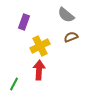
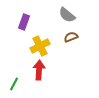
gray semicircle: moved 1 px right
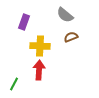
gray semicircle: moved 2 px left
yellow cross: rotated 30 degrees clockwise
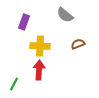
brown semicircle: moved 7 px right, 7 px down
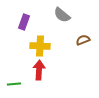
gray semicircle: moved 3 px left
brown semicircle: moved 5 px right, 4 px up
green line: rotated 56 degrees clockwise
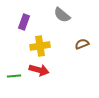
brown semicircle: moved 1 px left, 4 px down
yellow cross: rotated 12 degrees counterclockwise
red arrow: rotated 102 degrees clockwise
green line: moved 8 px up
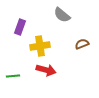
purple rectangle: moved 4 px left, 5 px down
red arrow: moved 7 px right
green line: moved 1 px left
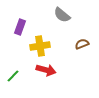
green line: rotated 40 degrees counterclockwise
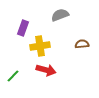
gray semicircle: moved 2 px left; rotated 120 degrees clockwise
purple rectangle: moved 3 px right, 1 px down
brown semicircle: rotated 16 degrees clockwise
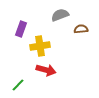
purple rectangle: moved 2 px left, 1 px down
brown semicircle: moved 1 px left, 15 px up
green line: moved 5 px right, 9 px down
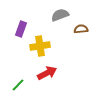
red arrow: moved 1 px right, 3 px down; rotated 42 degrees counterclockwise
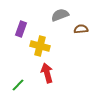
yellow cross: rotated 24 degrees clockwise
red arrow: rotated 78 degrees counterclockwise
